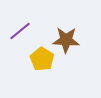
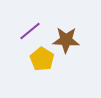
purple line: moved 10 px right
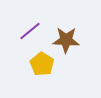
yellow pentagon: moved 5 px down
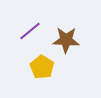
yellow pentagon: moved 3 px down
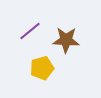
yellow pentagon: moved 1 px down; rotated 25 degrees clockwise
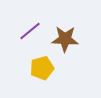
brown star: moved 1 px left, 1 px up
